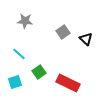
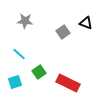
black triangle: moved 16 px up; rotated 24 degrees counterclockwise
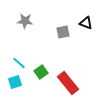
gray square: rotated 24 degrees clockwise
cyan line: moved 9 px down
green square: moved 2 px right
red rectangle: rotated 25 degrees clockwise
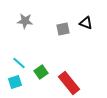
gray square: moved 3 px up
red rectangle: moved 1 px right
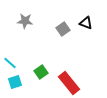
gray square: rotated 24 degrees counterclockwise
cyan line: moved 9 px left
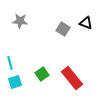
gray star: moved 5 px left
gray square: rotated 24 degrees counterclockwise
cyan line: rotated 32 degrees clockwise
green square: moved 1 px right, 2 px down
red rectangle: moved 3 px right, 5 px up
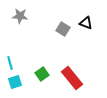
gray star: moved 5 px up
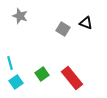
gray star: rotated 14 degrees clockwise
cyan square: moved 1 px right; rotated 16 degrees counterclockwise
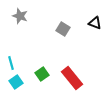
black triangle: moved 9 px right
cyan line: moved 1 px right
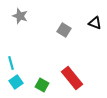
gray square: moved 1 px right, 1 px down
green square: moved 11 px down; rotated 24 degrees counterclockwise
